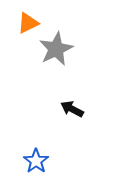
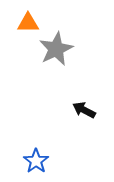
orange triangle: rotated 25 degrees clockwise
black arrow: moved 12 px right, 1 px down
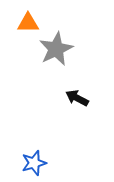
black arrow: moved 7 px left, 12 px up
blue star: moved 2 px left, 2 px down; rotated 20 degrees clockwise
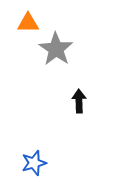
gray star: rotated 12 degrees counterclockwise
black arrow: moved 2 px right, 3 px down; rotated 60 degrees clockwise
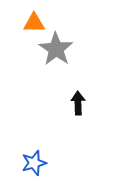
orange triangle: moved 6 px right
black arrow: moved 1 px left, 2 px down
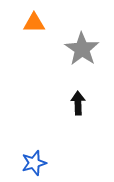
gray star: moved 26 px right
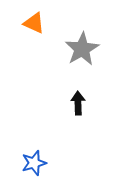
orange triangle: rotated 25 degrees clockwise
gray star: rotated 8 degrees clockwise
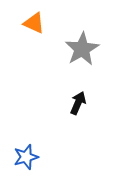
black arrow: rotated 25 degrees clockwise
blue star: moved 8 px left, 6 px up
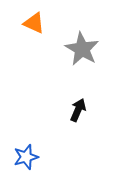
gray star: rotated 12 degrees counterclockwise
black arrow: moved 7 px down
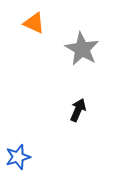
blue star: moved 8 px left
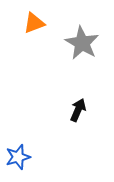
orange triangle: rotated 45 degrees counterclockwise
gray star: moved 6 px up
